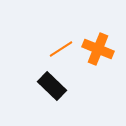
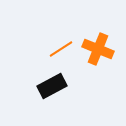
black rectangle: rotated 72 degrees counterclockwise
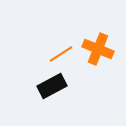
orange line: moved 5 px down
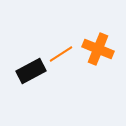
black rectangle: moved 21 px left, 15 px up
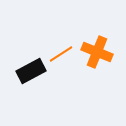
orange cross: moved 1 px left, 3 px down
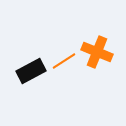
orange line: moved 3 px right, 7 px down
